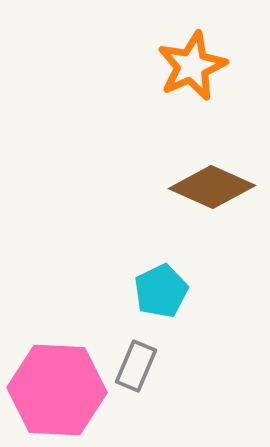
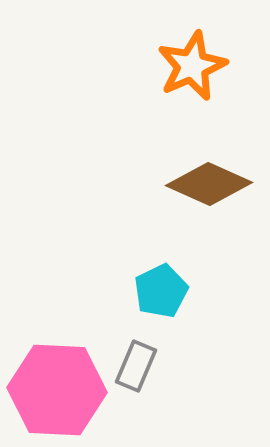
brown diamond: moved 3 px left, 3 px up
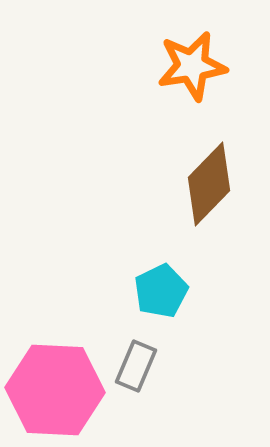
orange star: rotated 14 degrees clockwise
brown diamond: rotated 70 degrees counterclockwise
pink hexagon: moved 2 px left
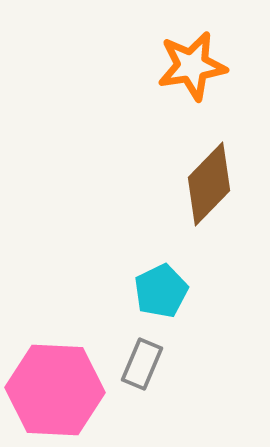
gray rectangle: moved 6 px right, 2 px up
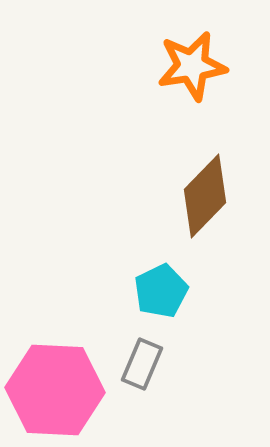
brown diamond: moved 4 px left, 12 px down
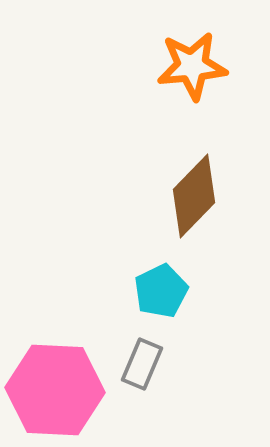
orange star: rotated 4 degrees clockwise
brown diamond: moved 11 px left
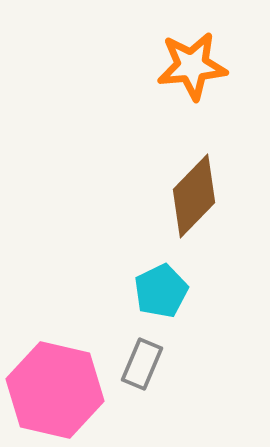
pink hexagon: rotated 10 degrees clockwise
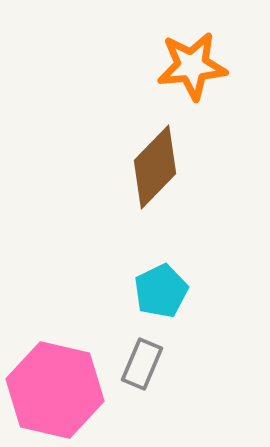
brown diamond: moved 39 px left, 29 px up
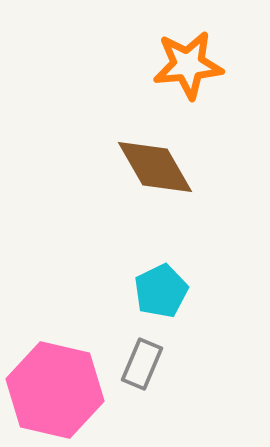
orange star: moved 4 px left, 1 px up
brown diamond: rotated 74 degrees counterclockwise
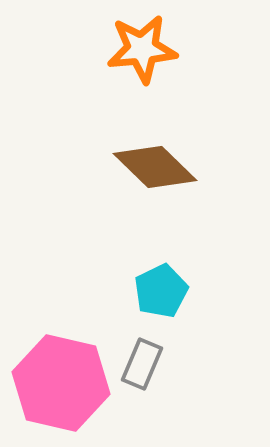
orange star: moved 46 px left, 16 px up
brown diamond: rotated 16 degrees counterclockwise
pink hexagon: moved 6 px right, 7 px up
